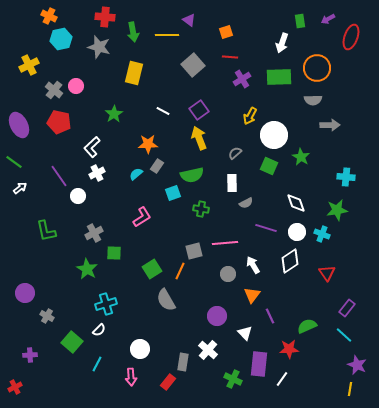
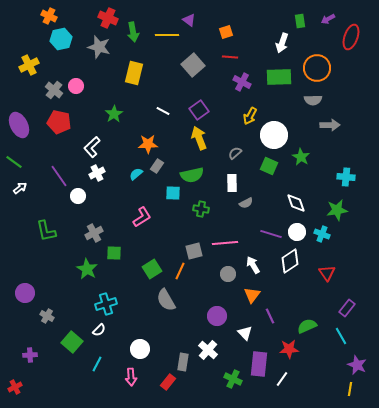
red cross at (105, 17): moved 3 px right, 1 px down; rotated 18 degrees clockwise
purple cross at (242, 79): moved 3 px down; rotated 30 degrees counterclockwise
cyan square at (173, 193): rotated 21 degrees clockwise
purple line at (266, 228): moved 5 px right, 6 px down
cyan line at (344, 335): moved 3 px left, 1 px down; rotated 18 degrees clockwise
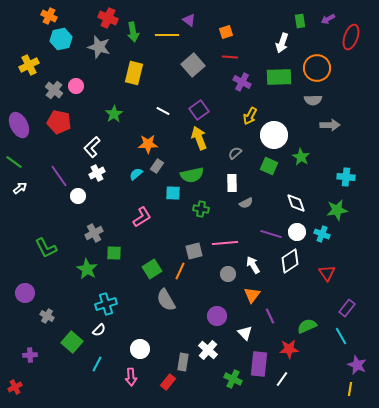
green L-shape at (46, 231): moved 17 px down; rotated 15 degrees counterclockwise
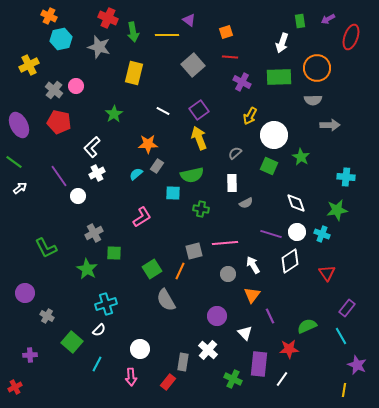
yellow line at (350, 389): moved 6 px left, 1 px down
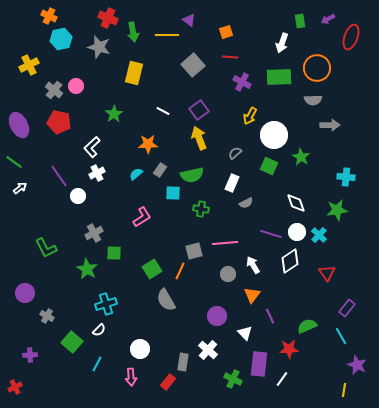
gray rectangle at (157, 166): moved 3 px right, 4 px down
white rectangle at (232, 183): rotated 24 degrees clockwise
cyan cross at (322, 234): moved 3 px left, 1 px down; rotated 21 degrees clockwise
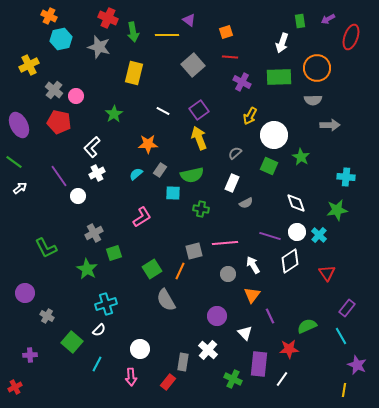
pink circle at (76, 86): moved 10 px down
purple line at (271, 234): moved 1 px left, 2 px down
green square at (114, 253): rotated 21 degrees counterclockwise
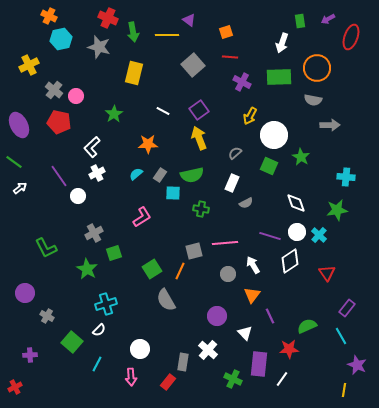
gray semicircle at (313, 100): rotated 12 degrees clockwise
gray rectangle at (160, 170): moved 5 px down
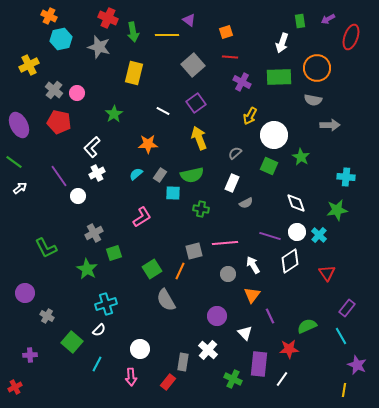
pink circle at (76, 96): moved 1 px right, 3 px up
purple square at (199, 110): moved 3 px left, 7 px up
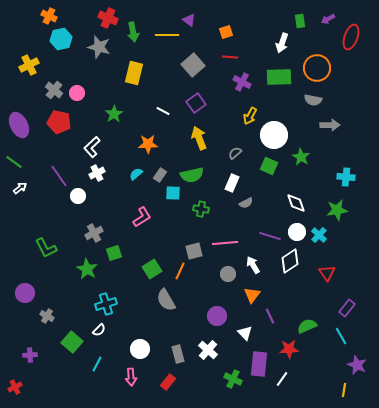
gray rectangle at (183, 362): moved 5 px left, 8 px up; rotated 24 degrees counterclockwise
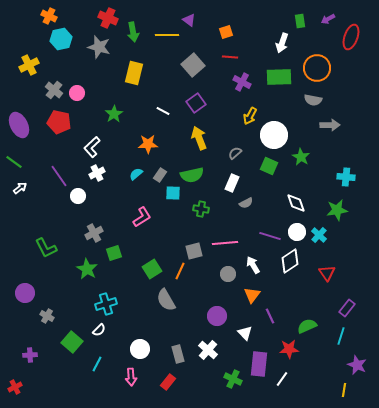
cyan line at (341, 336): rotated 48 degrees clockwise
